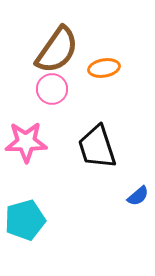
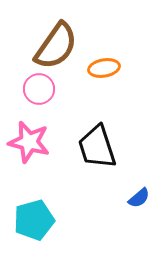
brown semicircle: moved 1 px left, 4 px up
pink circle: moved 13 px left
pink star: moved 3 px right; rotated 15 degrees clockwise
blue semicircle: moved 1 px right, 2 px down
cyan pentagon: moved 9 px right
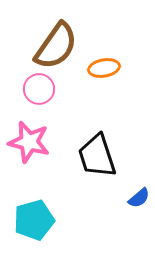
black trapezoid: moved 9 px down
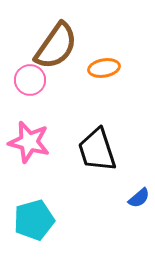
pink circle: moved 9 px left, 9 px up
black trapezoid: moved 6 px up
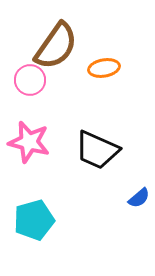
black trapezoid: rotated 48 degrees counterclockwise
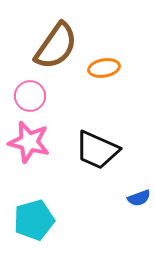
pink circle: moved 16 px down
blue semicircle: rotated 20 degrees clockwise
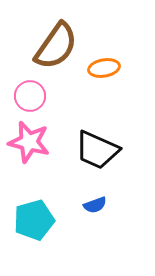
blue semicircle: moved 44 px left, 7 px down
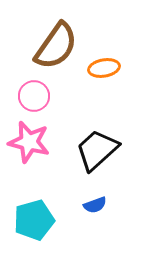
pink circle: moved 4 px right
black trapezoid: rotated 114 degrees clockwise
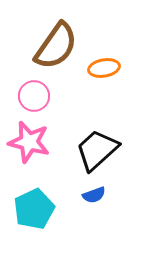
blue semicircle: moved 1 px left, 10 px up
cyan pentagon: moved 11 px up; rotated 9 degrees counterclockwise
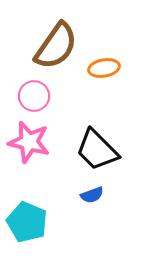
black trapezoid: rotated 93 degrees counterclockwise
blue semicircle: moved 2 px left
cyan pentagon: moved 7 px left, 13 px down; rotated 24 degrees counterclockwise
